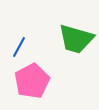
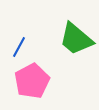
green trapezoid: rotated 24 degrees clockwise
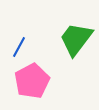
green trapezoid: rotated 87 degrees clockwise
